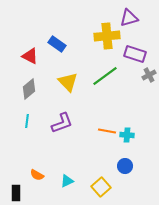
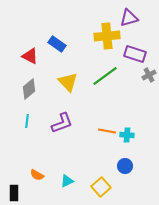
black rectangle: moved 2 px left
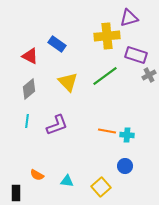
purple rectangle: moved 1 px right, 1 px down
purple L-shape: moved 5 px left, 2 px down
cyan triangle: rotated 32 degrees clockwise
black rectangle: moved 2 px right
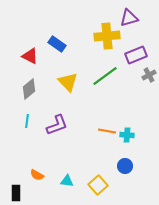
purple rectangle: rotated 40 degrees counterclockwise
yellow square: moved 3 px left, 2 px up
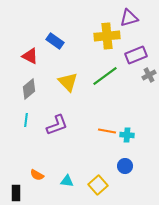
blue rectangle: moved 2 px left, 3 px up
cyan line: moved 1 px left, 1 px up
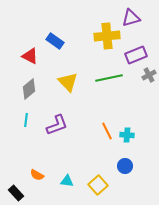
purple triangle: moved 2 px right
green line: moved 4 px right, 2 px down; rotated 24 degrees clockwise
orange line: rotated 54 degrees clockwise
black rectangle: rotated 42 degrees counterclockwise
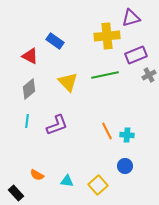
green line: moved 4 px left, 3 px up
cyan line: moved 1 px right, 1 px down
